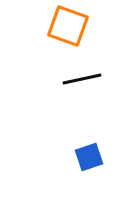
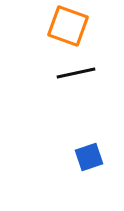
black line: moved 6 px left, 6 px up
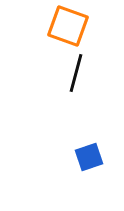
black line: rotated 63 degrees counterclockwise
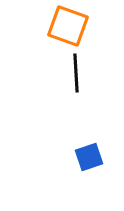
black line: rotated 18 degrees counterclockwise
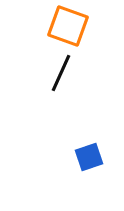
black line: moved 15 px left; rotated 27 degrees clockwise
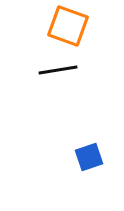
black line: moved 3 px left, 3 px up; rotated 57 degrees clockwise
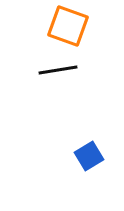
blue square: moved 1 px up; rotated 12 degrees counterclockwise
